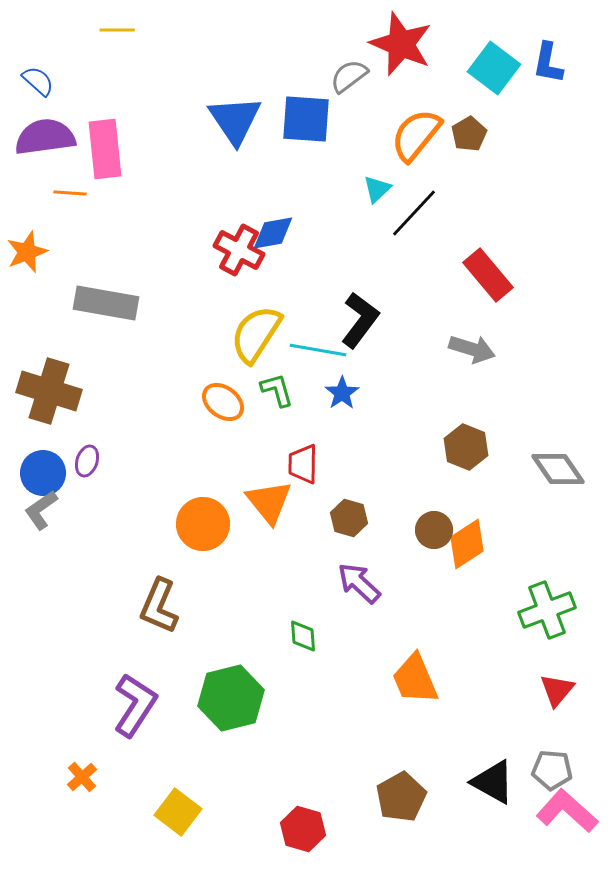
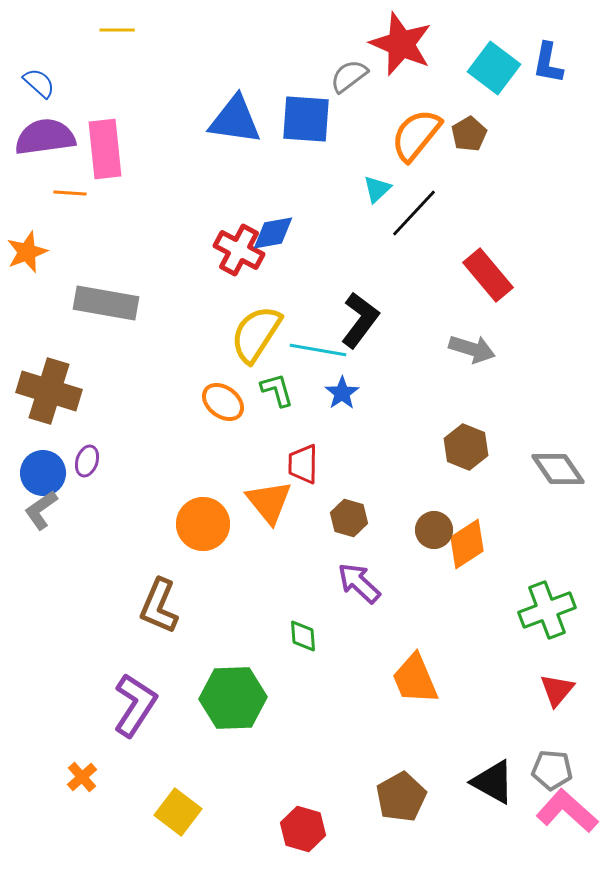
blue semicircle at (38, 81): moved 1 px right, 2 px down
blue triangle at (235, 120): rotated 48 degrees counterclockwise
green hexagon at (231, 698): moved 2 px right; rotated 12 degrees clockwise
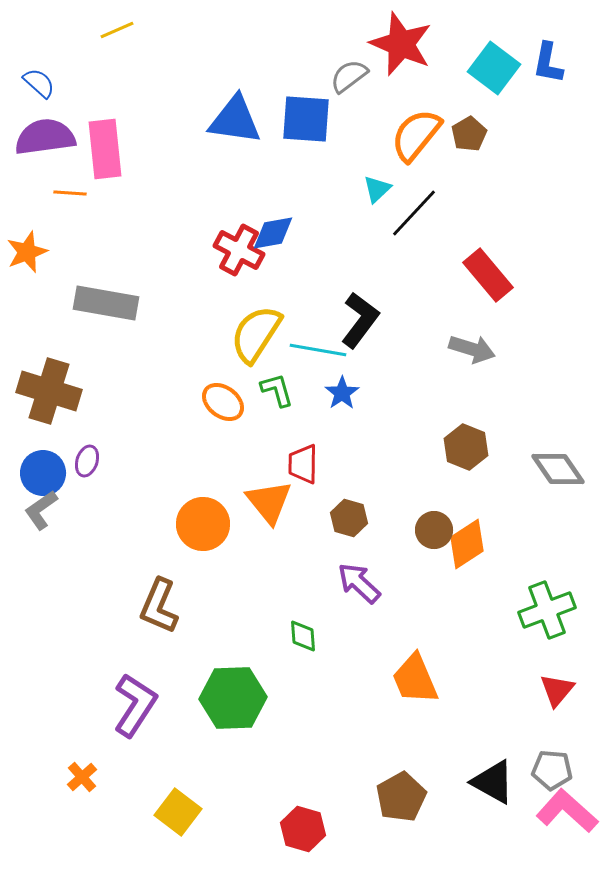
yellow line at (117, 30): rotated 24 degrees counterclockwise
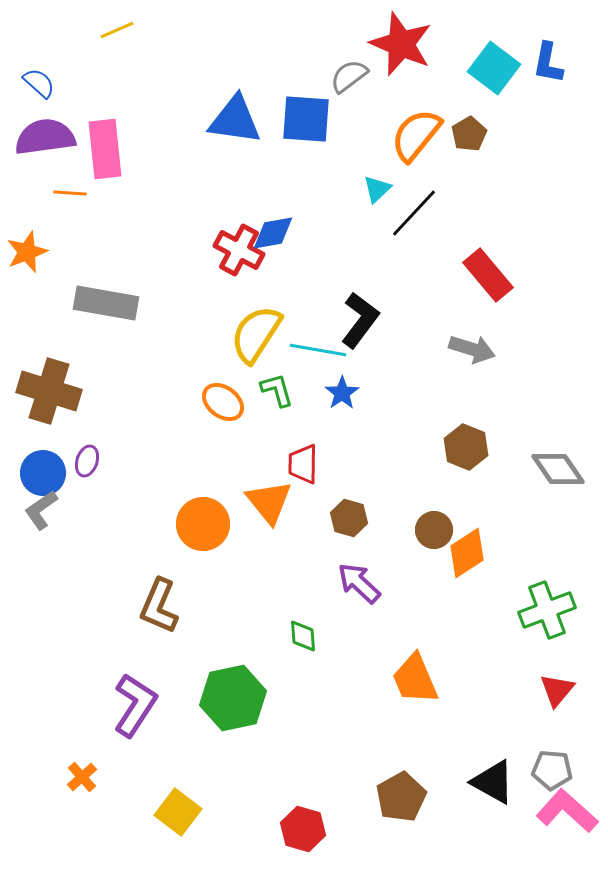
orange diamond at (467, 544): moved 9 px down
green hexagon at (233, 698): rotated 10 degrees counterclockwise
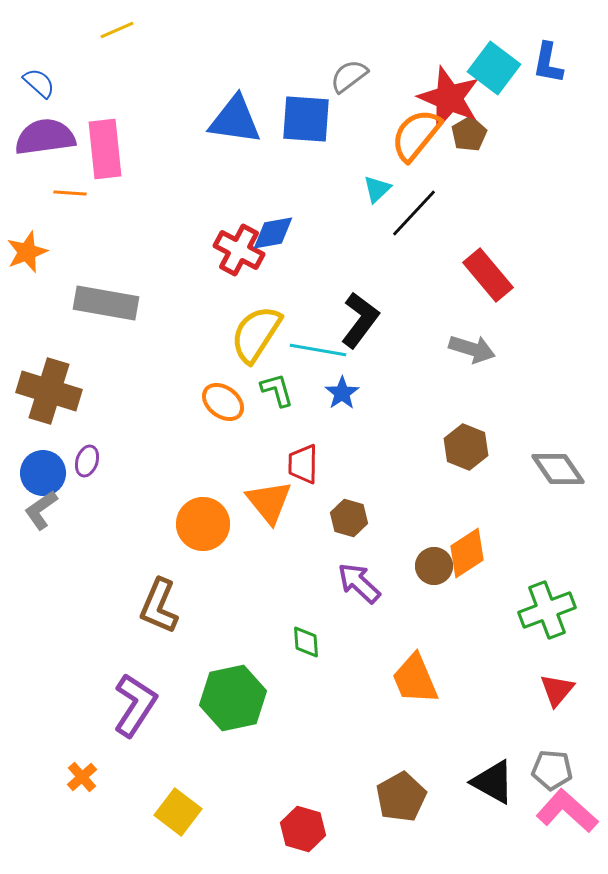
red star at (401, 44): moved 48 px right, 54 px down
brown circle at (434, 530): moved 36 px down
green diamond at (303, 636): moved 3 px right, 6 px down
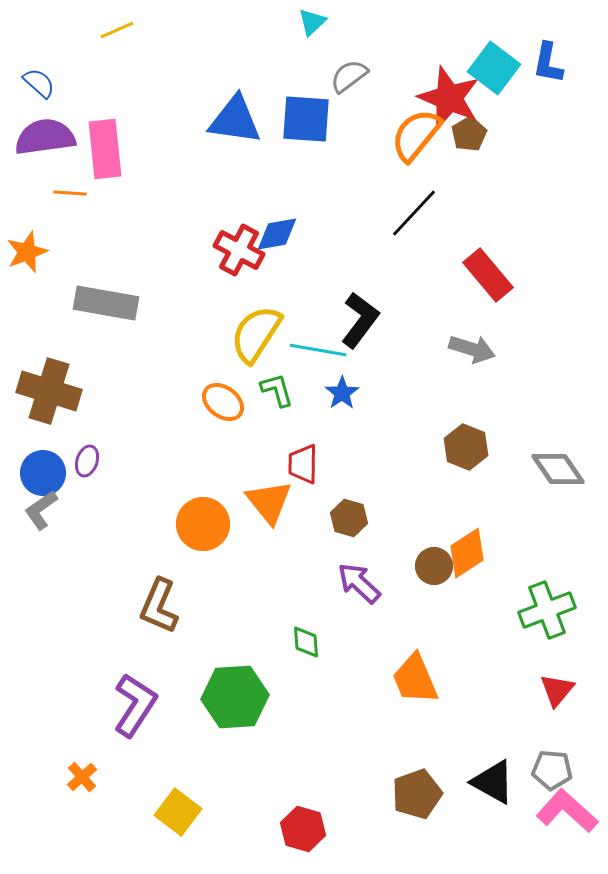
cyan triangle at (377, 189): moved 65 px left, 167 px up
blue diamond at (273, 233): moved 4 px right, 1 px down
green hexagon at (233, 698): moved 2 px right, 1 px up; rotated 8 degrees clockwise
brown pentagon at (401, 797): moved 16 px right, 3 px up; rotated 9 degrees clockwise
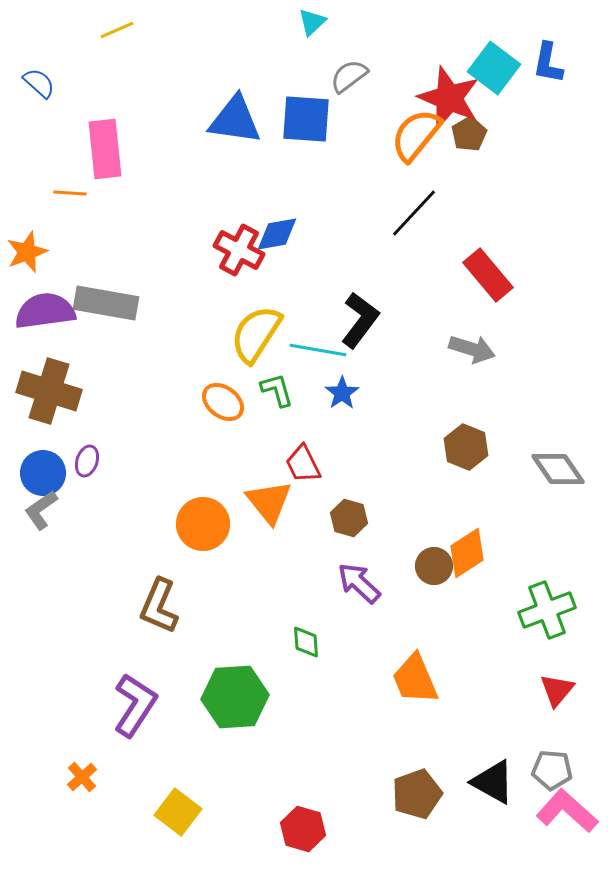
purple semicircle at (45, 137): moved 174 px down
red trapezoid at (303, 464): rotated 27 degrees counterclockwise
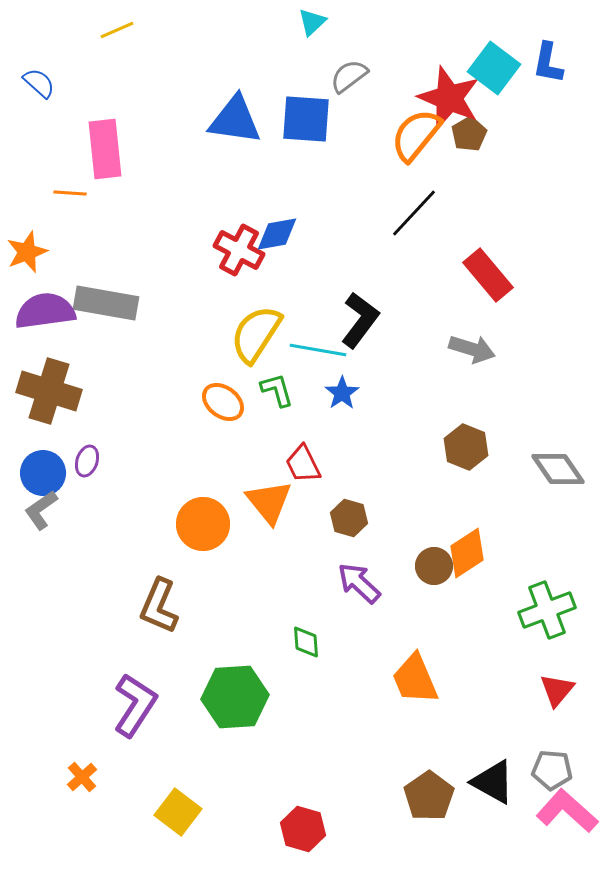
brown pentagon at (417, 794): moved 12 px right, 2 px down; rotated 15 degrees counterclockwise
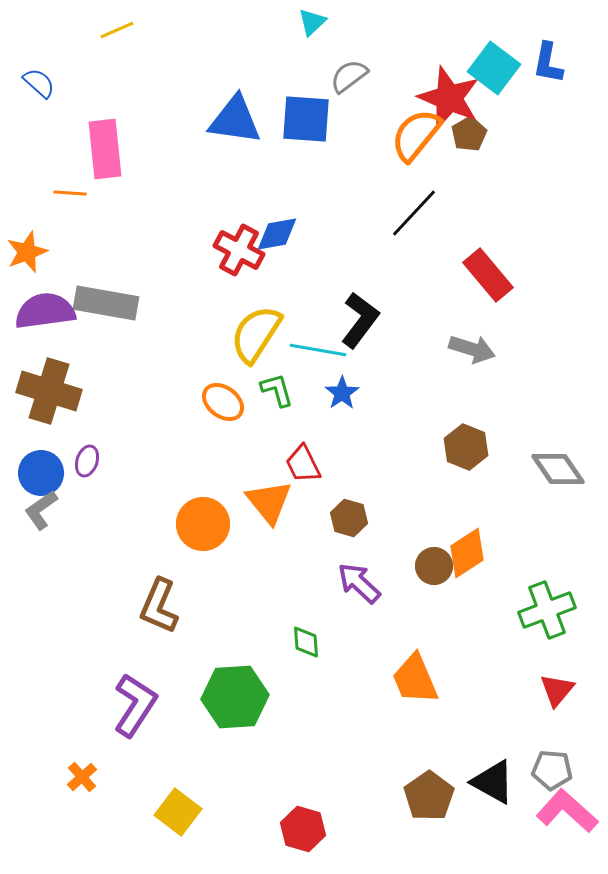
blue circle at (43, 473): moved 2 px left
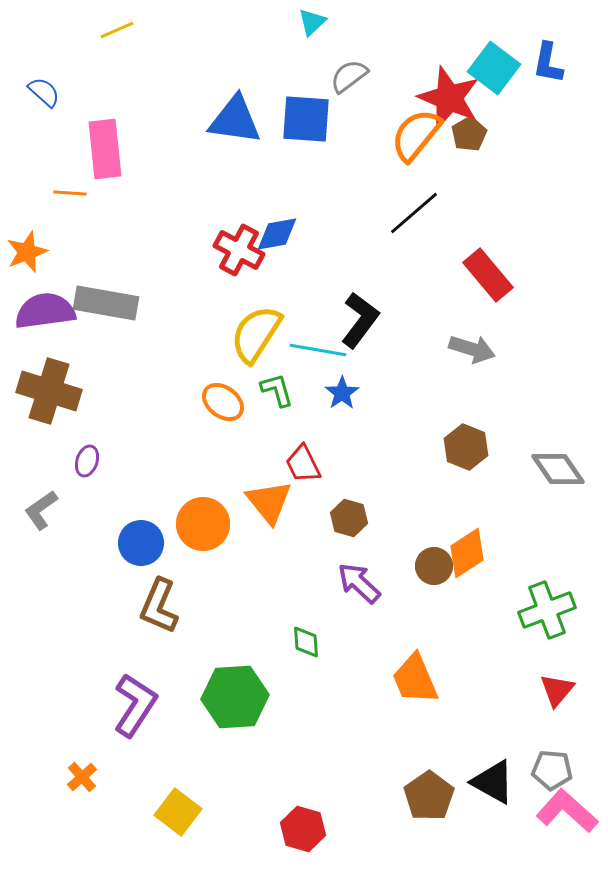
blue semicircle at (39, 83): moved 5 px right, 9 px down
black line at (414, 213): rotated 6 degrees clockwise
blue circle at (41, 473): moved 100 px right, 70 px down
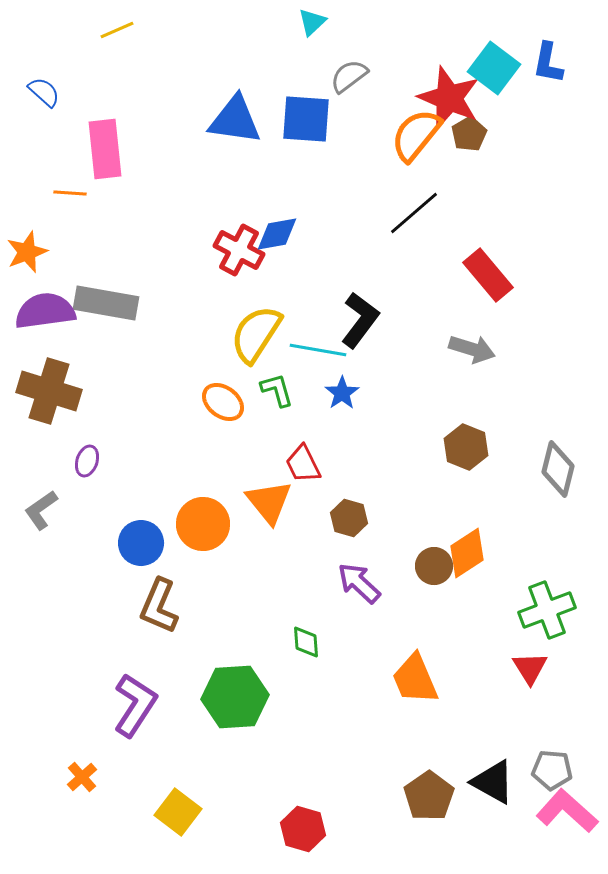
gray diamond at (558, 469): rotated 48 degrees clockwise
red triangle at (557, 690): moved 27 px left, 22 px up; rotated 12 degrees counterclockwise
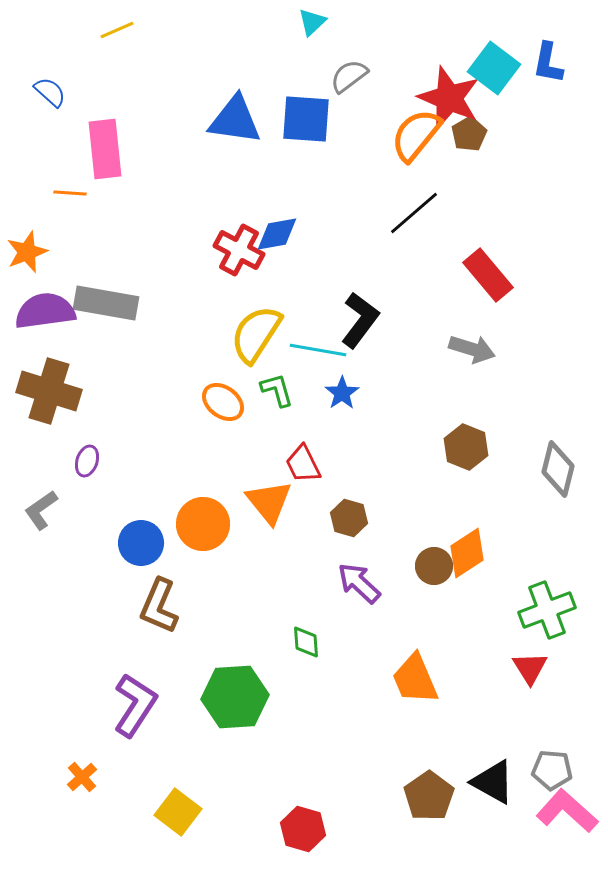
blue semicircle at (44, 92): moved 6 px right
